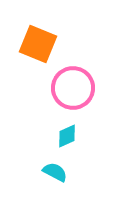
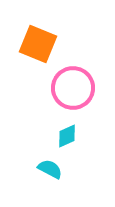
cyan semicircle: moved 5 px left, 3 px up
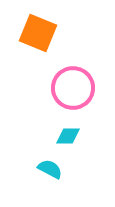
orange square: moved 11 px up
cyan diamond: moved 1 px right; rotated 25 degrees clockwise
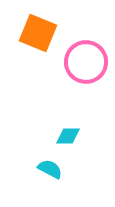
pink circle: moved 13 px right, 26 px up
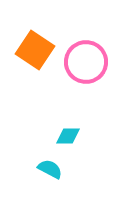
orange square: moved 3 px left, 17 px down; rotated 12 degrees clockwise
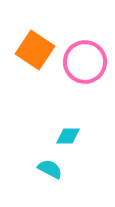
pink circle: moved 1 px left
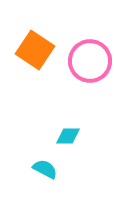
pink circle: moved 5 px right, 1 px up
cyan semicircle: moved 5 px left
